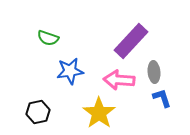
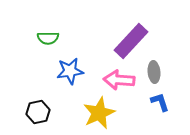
green semicircle: rotated 20 degrees counterclockwise
blue L-shape: moved 2 px left, 4 px down
yellow star: rotated 12 degrees clockwise
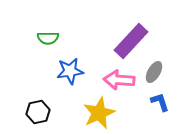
gray ellipse: rotated 35 degrees clockwise
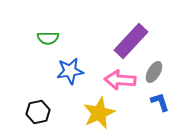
pink arrow: moved 1 px right
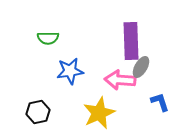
purple rectangle: rotated 45 degrees counterclockwise
gray ellipse: moved 13 px left, 5 px up
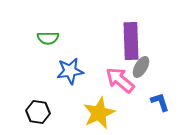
pink arrow: rotated 36 degrees clockwise
black hexagon: rotated 20 degrees clockwise
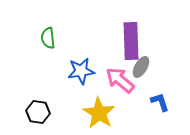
green semicircle: rotated 85 degrees clockwise
blue star: moved 11 px right
yellow star: rotated 16 degrees counterclockwise
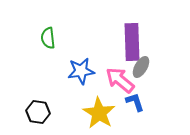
purple rectangle: moved 1 px right, 1 px down
blue L-shape: moved 25 px left
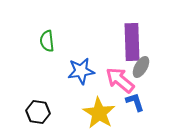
green semicircle: moved 1 px left, 3 px down
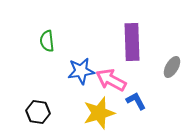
gray ellipse: moved 31 px right
pink arrow: moved 9 px left; rotated 12 degrees counterclockwise
blue L-shape: moved 1 px right, 1 px up; rotated 10 degrees counterclockwise
yellow star: rotated 24 degrees clockwise
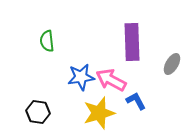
gray ellipse: moved 3 px up
blue star: moved 6 px down
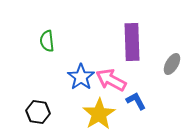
blue star: rotated 28 degrees counterclockwise
yellow star: moved 1 px down; rotated 16 degrees counterclockwise
